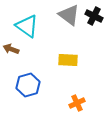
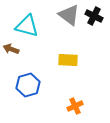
cyan triangle: rotated 20 degrees counterclockwise
orange cross: moved 2 px left, 3 px down
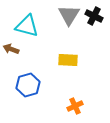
gray triangle: rotated 25 degrees clockwise
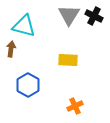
cyan triangle: moved 3 px left
brown arrow: rotated 77 degrees clockwise
blue hexagon: rotated 15 degrees counterclockwise
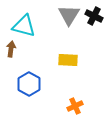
blue hexagon: moved 1 px right, 1 px up
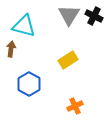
yellow rectangle: rotated 36 degrees counterclockwise
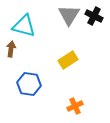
blue hexagon: rotated 20 degrees counterclockwise
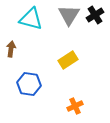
black cross: moved 1 px right, 1 px up; rotated 30 degrees clockwise
cyan triangle: moved 7 px right, 7 px up
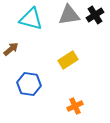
gray triangle: rotated 50 degrees clockwise
brown arrow: rotated 42 degrees clockwise
